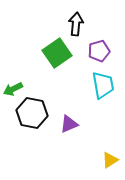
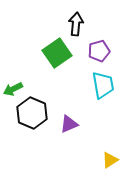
black hexagon: rotated 12 degrees clockwise
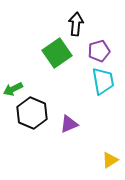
cyan trapezoid: moved 4 px up
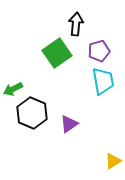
purple triangle: rotated 12 degrees counterclockwise
yellow triangle: moved 3 px right, 1 px down
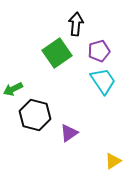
cyan trapezoid: rotated 24 degrees counterclockwise
black hexagon: moved 3 px right, 2 px down; rotated 8 degrees counterclockwise
purple triangle: moved 9 px down
